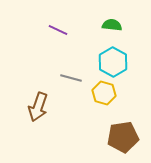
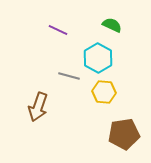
green semicircle: rotated 18 degrees clockwise
cyan hexagon: moved 15 px left, 4 px up
gray line: moved 2 px left, 2 px up
yellow hexagon: moved 1 px up; rotated 10 degrees counterclockwise
brown pentagon: moved 1 px right, 3 px up
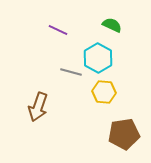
gray line: moved 2 px right, 4 px up
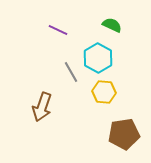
gray line: rotated 45 degrees clockwise
brown arrow: moved 4 px right
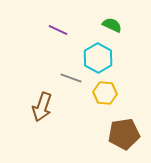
gray line: moved 6 px down; rotated 40 degrees counterclockwise
yellow hexagon: moved 1 px right, 1 px down
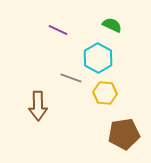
brown arrow: moved 4 px left, 1 px up; rotated 20 degrees counterclockwise
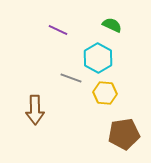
brown arrow: moved 3 px left, 4 px down
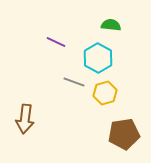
green semicircle: moved 1 px left; rotated 18 degrees counterclockwise
purple line: moved 2 px left, 12 px down
gray line: moved 3 px right, 4 px down
yellow hexagon: rotated 20 degrees counterclockwise
brown arrow: moved 10 px left, 9 px down; rotated 8 degrees clockwise
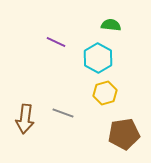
gray line: moved 11 px left, 31 px down
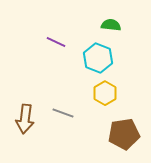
cyan hexagon: rotated 8 degrees counterclockwise
yellow hexagon: rotated 15 degrees counterclockwise
